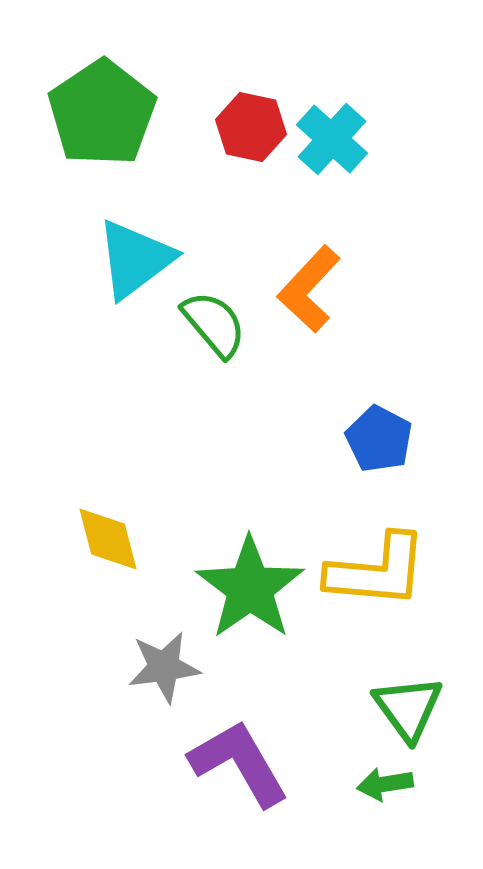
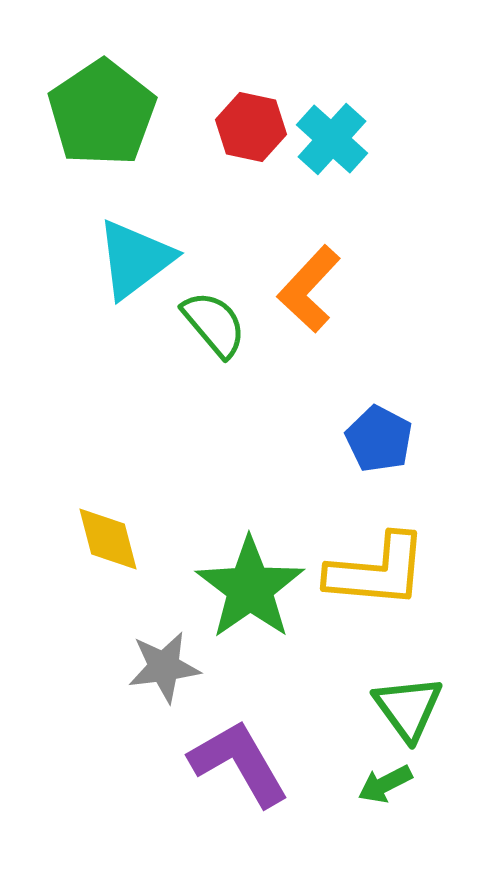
green arrow: rotated 18 degrees counterclockwise
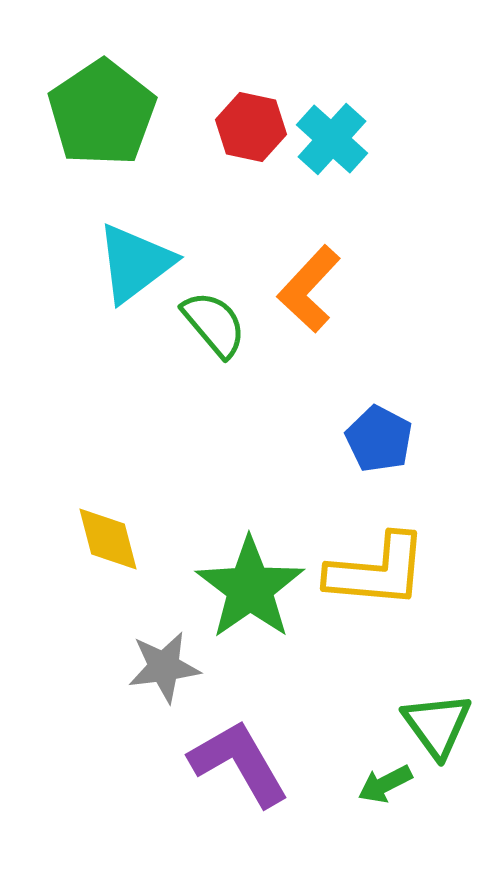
cyan triangle: moved 4 px down
green triangle: moved 29 px right, 17 px down
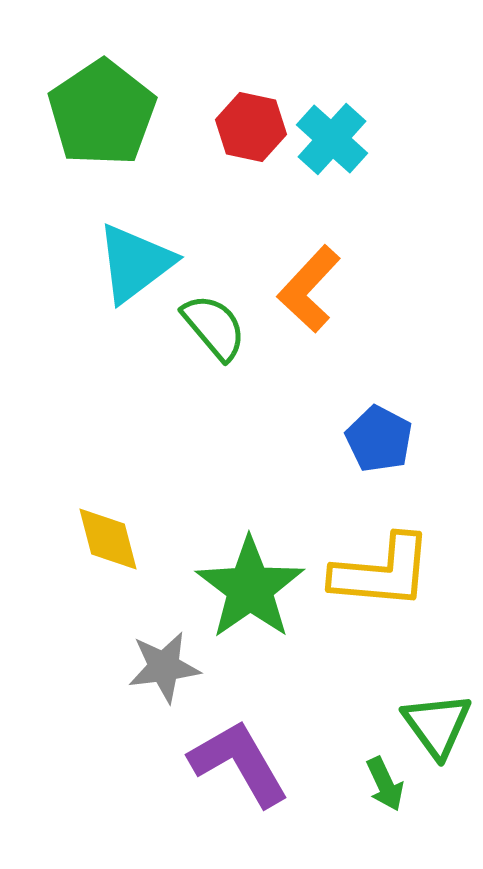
green semicircle: moved 3 px down
yellow L-shape: moved 5 px right, 1 px down
green arrow: rotated 88 degrees counterclockwise
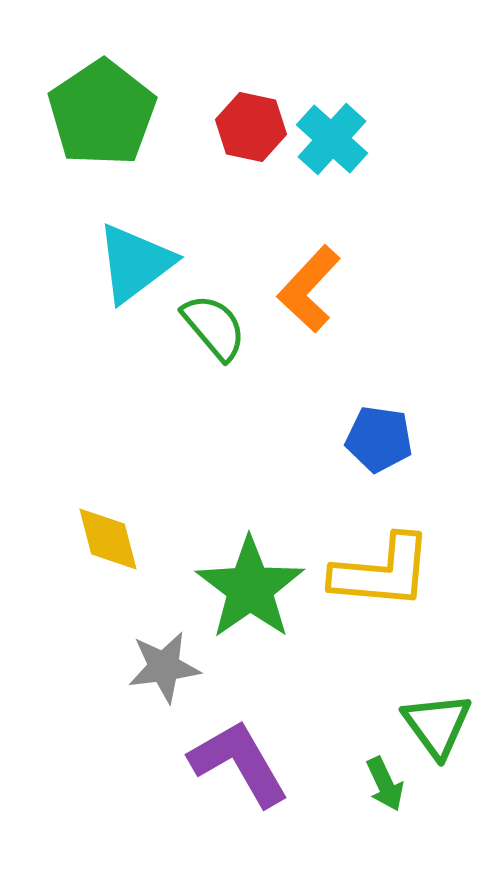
blue pentagon: rotated 20 degrees counterclockwise
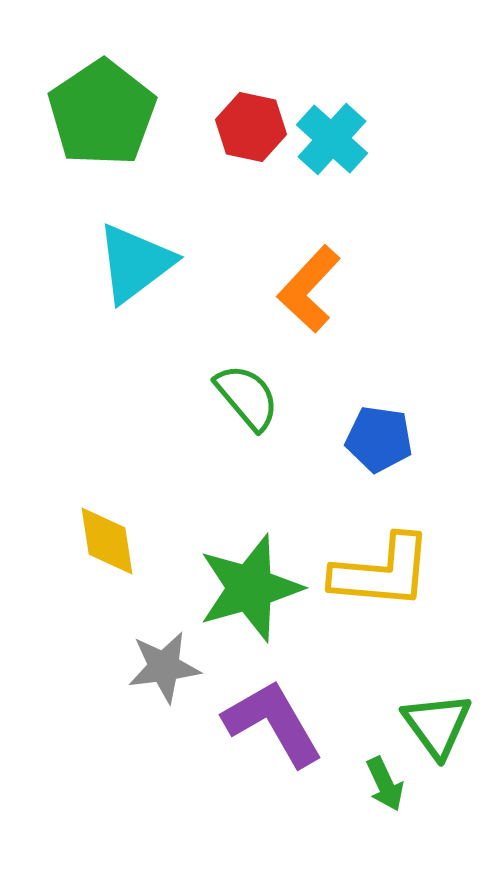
green semicircle: moved 33 px right, 70 px down
yellow diamond: moved 1 px left, 2 px down; rotated 6 degrees clockwise
green star: rotated 19 degrees clockwise
purple L-shape: moved 34 px right, 40 px up
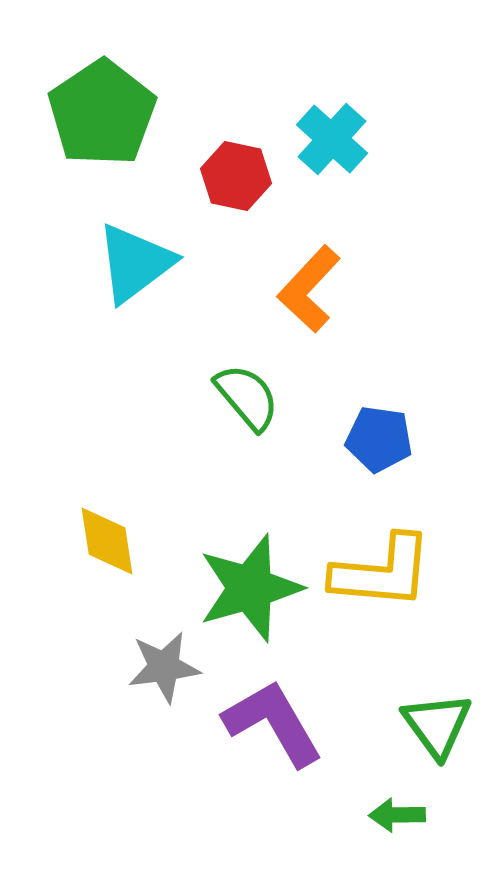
red hexagon: moved 15 px left, 49 px down
green arrow: moved 12 px right, 31 px down; rotated 114 degrees clockwise
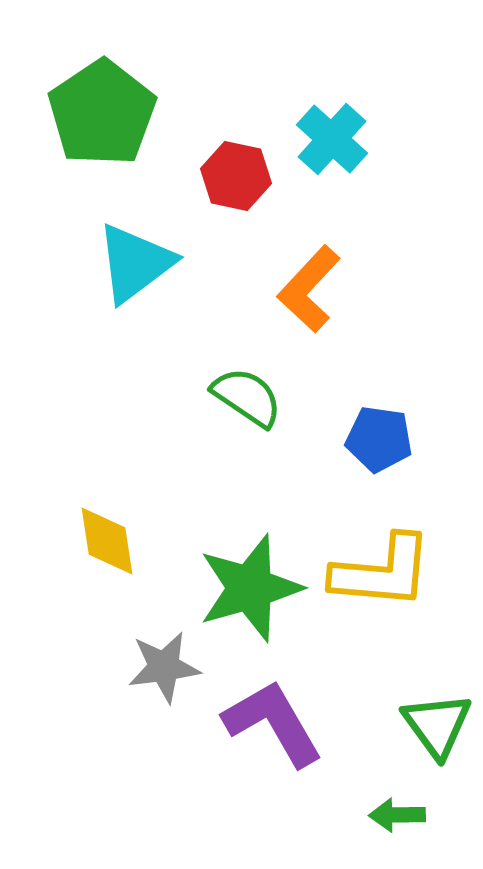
green semicircle: rotated 16 degrees counterclockwise
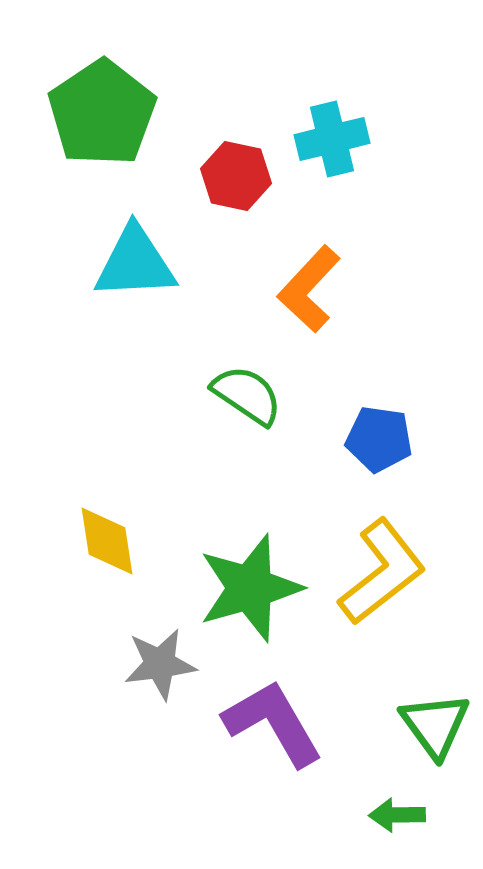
cyan cross: rotated 34 degrees clockwise
cyan triangle: rotated 34 degrees clockwise
green semicircle: moved 2 px up
yellow L-shape: rotated 43 degrees counterclockwise
gray star: moved 4 px left, 3 px up
green triangle: moved 2 px left
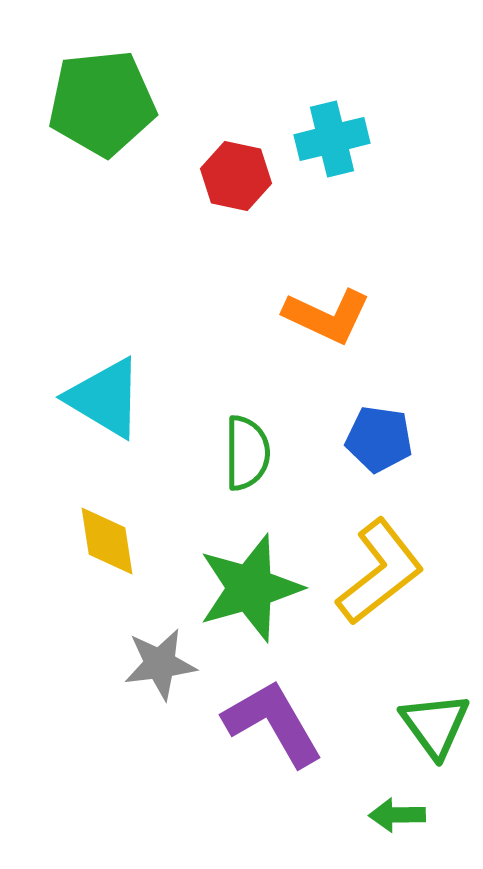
green pentagon: moved 10 px up; rotated 28 degrees clockwise
cyan triangle: moved 30 px left, 135 px down; rotated 34 degrees clockwise
orange L-shape: moved 18 px right, 27 px down; rotated 108 degrees counterclockwise
green semicircle: moved 58 px down; rotated 56 degrees clockwise
yellow L-shape: moved 2 px left
